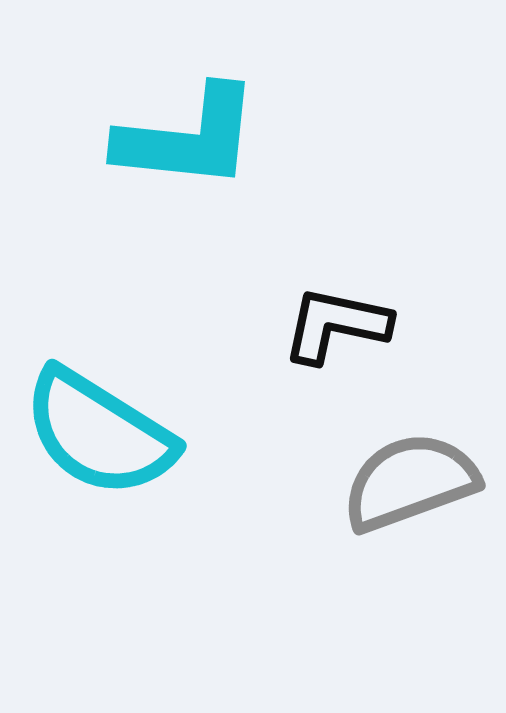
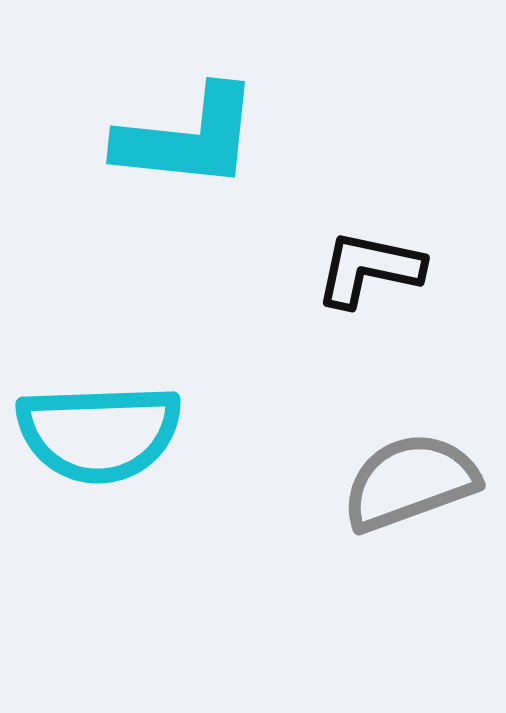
black L-shape: moved 33 px right, 56 px up
cyan semicircle: rotated 34 degrees counterclockwise
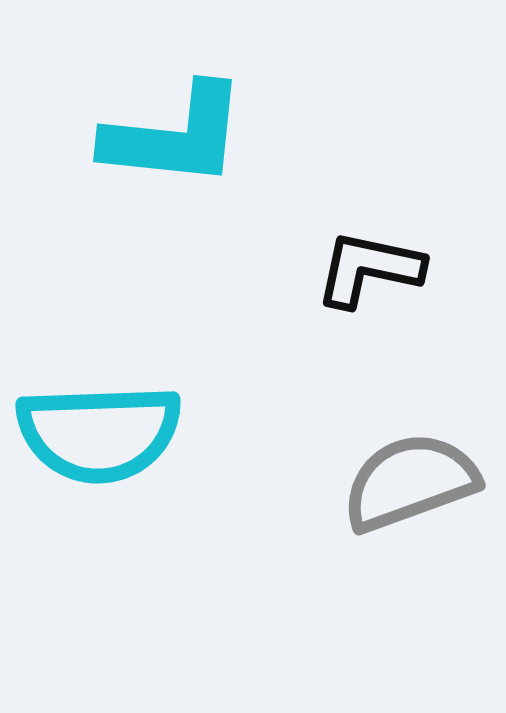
cyan L-shape: moved 13 px left, 2 px up
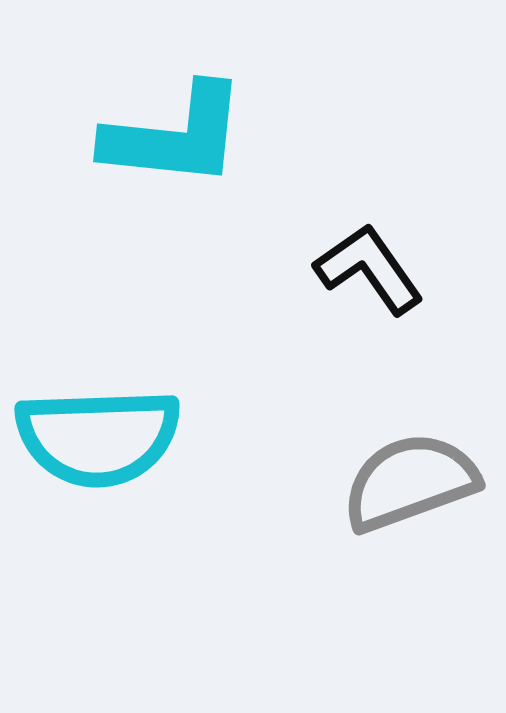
black L-shape: rotated 43 degrees clockwise
cyan semicircle: moved 1 px left, 4 px down
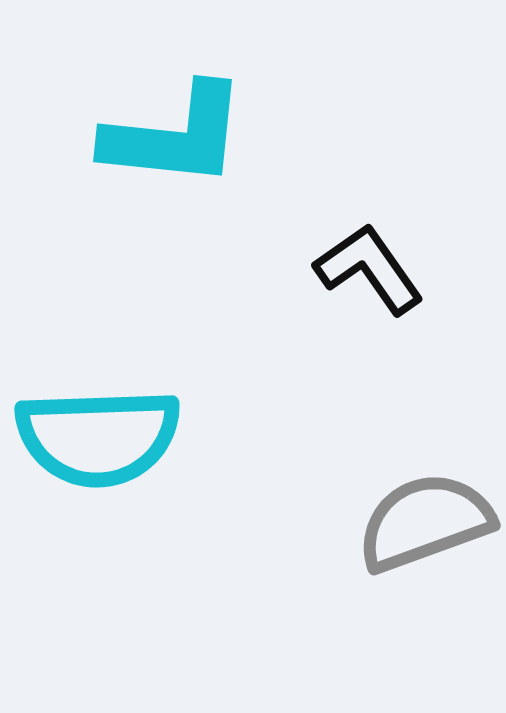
gray semicircle: moved 15 px right, 40 px down
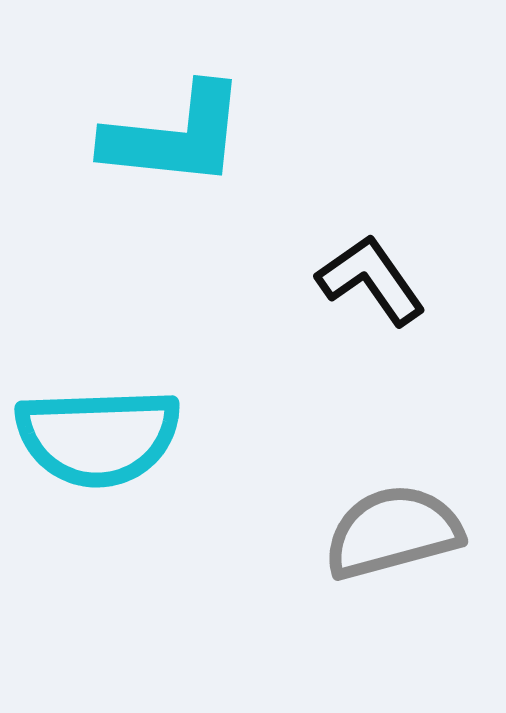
black L-shape: moved 2 px right, 11 px down
gray semicircle: moved 32 px left, 10 px down; rotated 5 degrees clockwise
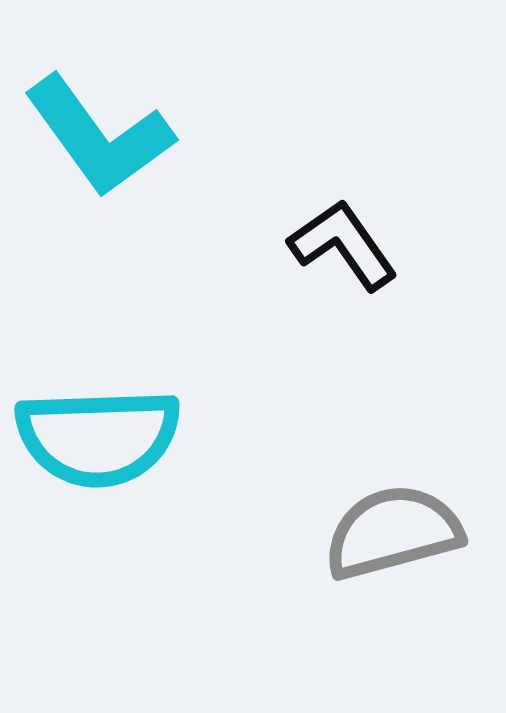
cyan L-shape: moved 76 px left; rotated 48 degrees clockwise
black L-shape: moved 28 px left, 35 px up
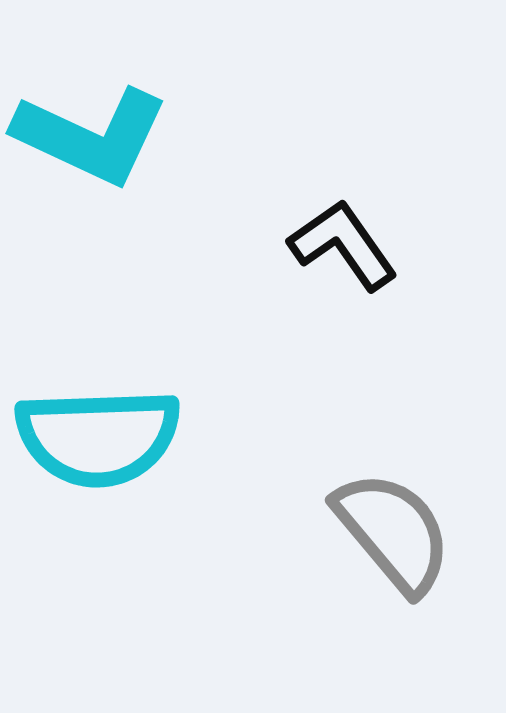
cyan L-shape: moved 8 px left; rotated 29 degrees counterclockwise
gray semicircle: rotated 65 degrees clockwise
